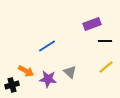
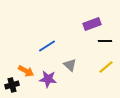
gray triangle: moved 7 px up
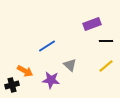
black line: moved 1 px right
yellow line: moved 1 px up
orange arrow: moved 1 px left
purple star: moved 3 px right, 1 px down
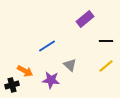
purple rectangle: moved 7 px left, 5 px up; rotated 18 degrees counterclockwise
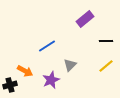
gray triangle: rotated 32 degrees clockwise
purple star: rotated 30 degrees counterclockwise
black cross: moved 2 px left
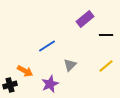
black line: moved 6 px up
purple star: moved 1 px left, 4 px down
